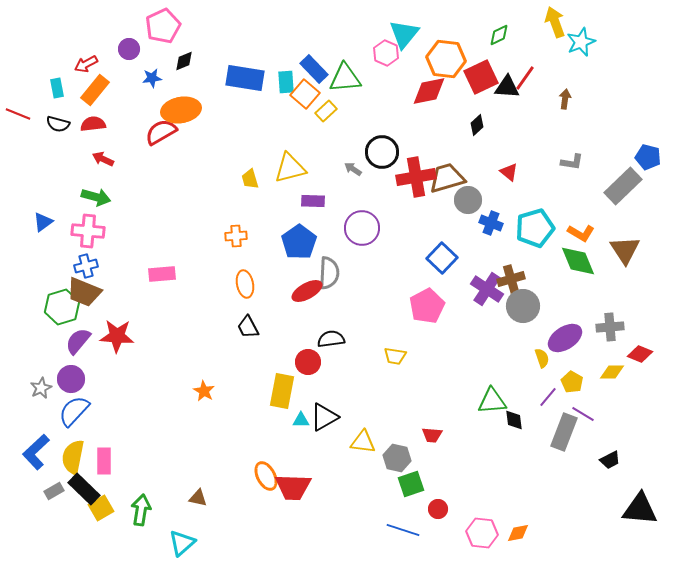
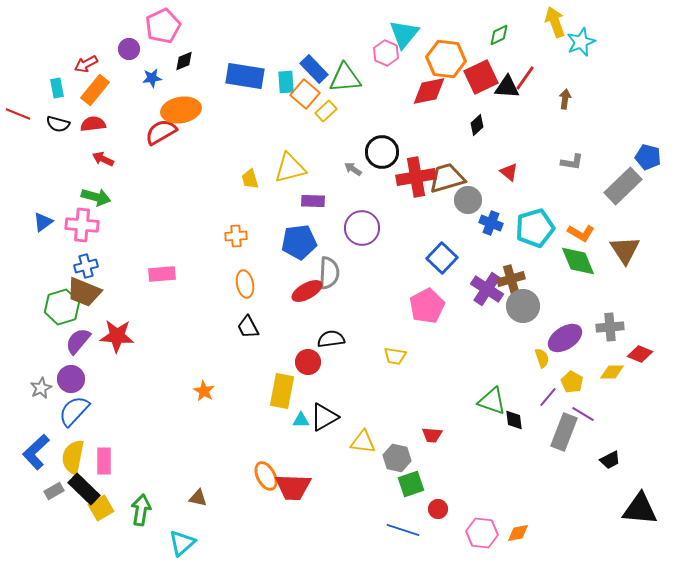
blue rectangle at (245, 78): moved 2 px up
pink cross at (88, 231): moved 6 px left, 6 px up
blue pentagon at (299, 242): rotated 28 degrees clockwise
green triangle at (492, 401): rotated 24 degrees clockwise
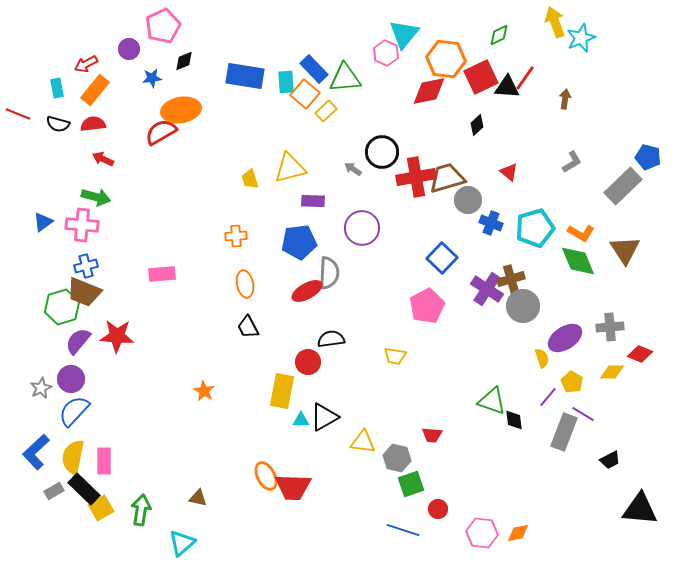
cyan star at (581, 42): moved 4 px up
gray L-shape at (572, 162): rotated 40 degrees counterclockwise
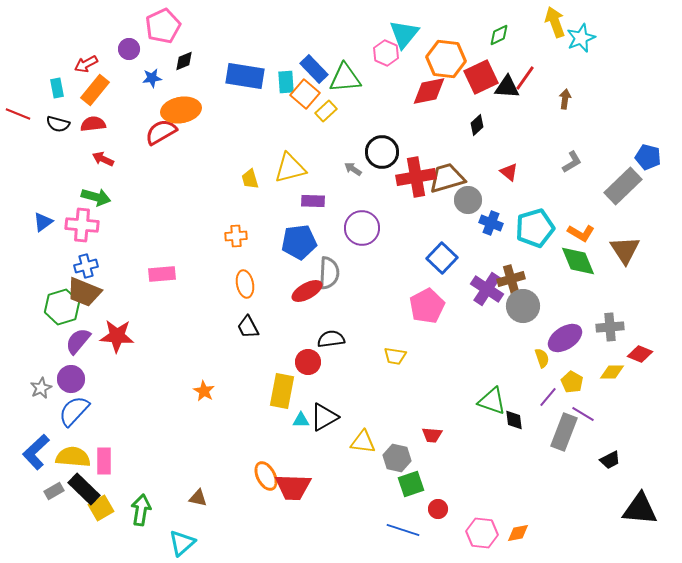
yellow semicircle at (73, 457): rotated 84 degrees clockwise
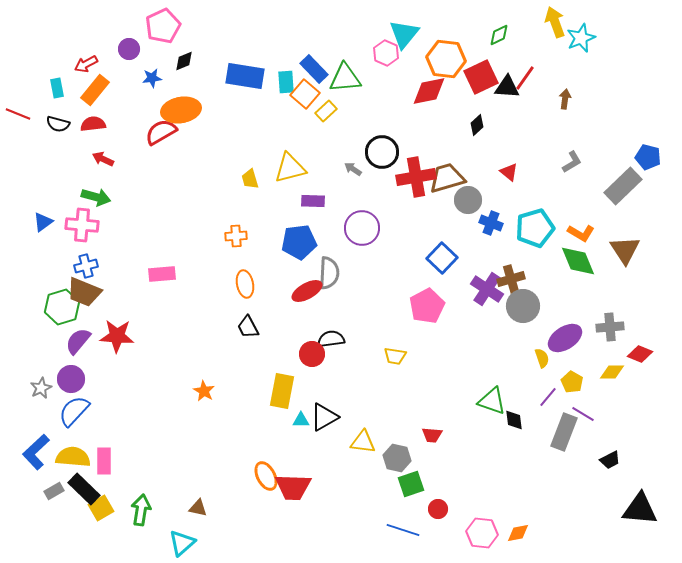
red circle at (308, 362): moved 4 px right, 8 px up
brown triangle at (198, 498): moved 10 px down
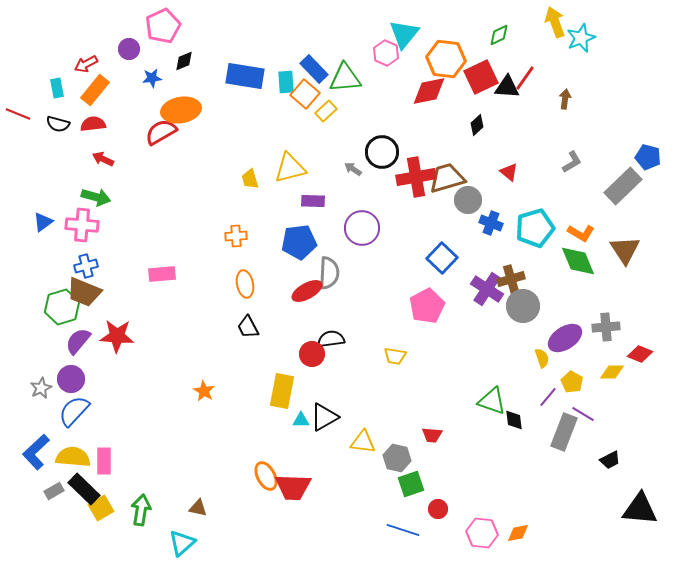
gray cross at (610, 327): moved 4 px left
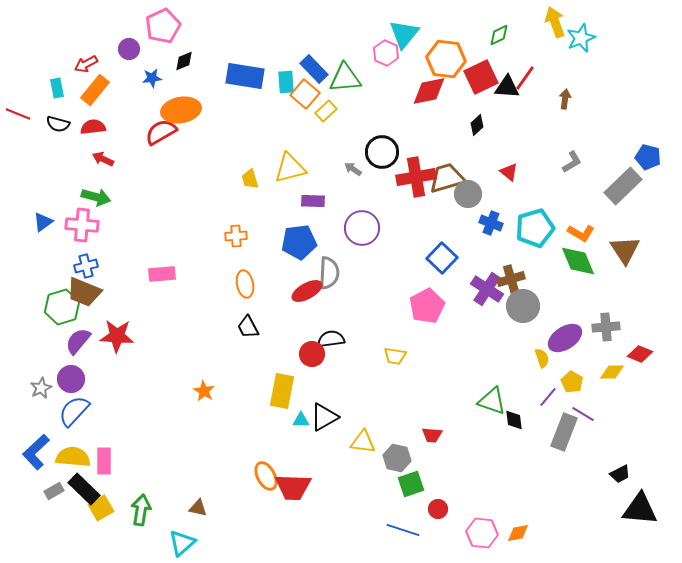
red semicircle at (93, 124): moved 3 px down
gray circle at (468, 200): moved 6 px up
black trapezoid at (610, 460): moved 10 px right, 14 px down
